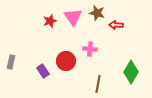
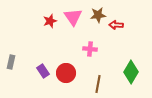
brown star: moved 1 px right, 2 px down; rotated 21 degrees counterclockwise
red circle: moved 12 px down
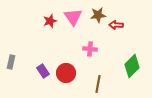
green diamond: moved 1 px right, 6 px up; rotated 15 degrees clockwise
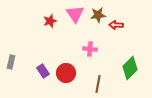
pink triangle: moved 2 px right, 3 px up
green diamond: moved 2 px left, 2 px down
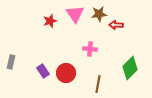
brown star: moved 1 px right, 1 px up
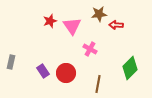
pink triangle: moved 3 px left, 12 px down
pink cross: rotated 24 degrees clockwise
